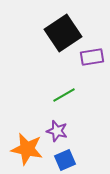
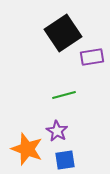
green line: rotated 15 degrees clockwise
purple star: rotated 15 degrees clockwise
orange star: rotated 8 degrees clockwise
blue square: rotated 15 degrees clockwise
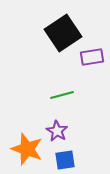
green line: moved 2 px left
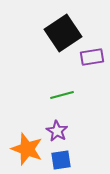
blue square: moved 4 px left
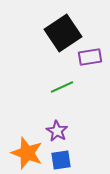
purple rectangle: moved 2 px left
green line: moved 8 px up; rotated 10 degrees counterclockwise
orange star: moved 4 px down
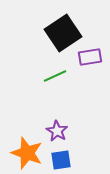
green line: moved 7 px left, 11 px up
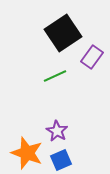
purple rectangle: moved 2 px right; rotated 45 degrees counterclockwise
blue square: rotated 15 degrees counterclockwise
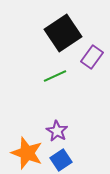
blue square: rotated 10 degrees counterclockwise
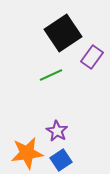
green line: moved 4 px left, 1 px up
orange star: rotated 28 degrees counterclockwise
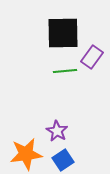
black square: rotated 33 degrees clockwise
green line: moved 14 px right, 4 px up; rotated 20 degrees clockwise
orange star: moved 1 px left, 1 px down
blue square: moved 2 px right
